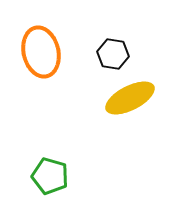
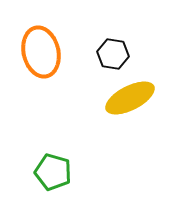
green pentagon: moved 3 px right, 4 px up
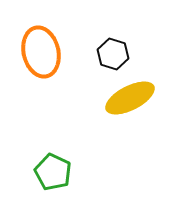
black hexagon: rotated 8 degrees clockwise
green pentagon: rotated 9 degrees clockwise
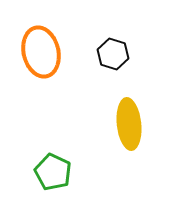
yellow ellipse: moved 1 px left, 26 px down; rotated 69 degrees counterclockwise
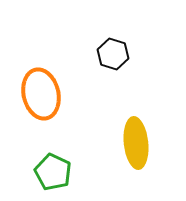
orange ellipse: moved 42 px down
yellow ellipse: moved 7 px right, 19 px down
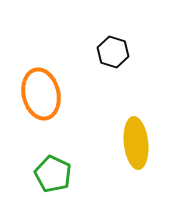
black hexagon: moved 2 px up
green pentagon: moved 2 px down
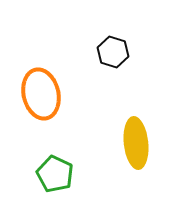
green pentagon: moved 2 px right
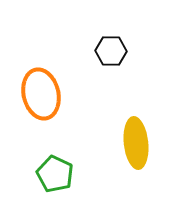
black hexagon: moved 2 px left, 1 px up; rotated 16 degrees counterclockwise
